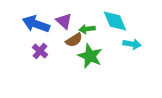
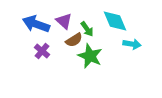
green arrow: rotated 119 degrees counterclockwise
purple cross: moved 2 px right
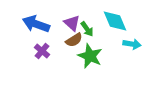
purple triangle: moved 8 px right, 2 px down
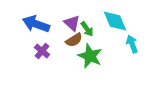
cyan arrow: rotated 120 degrees counterclockwise
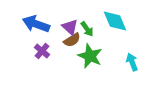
purple triangle: moved 2 px left, 4 px down
brown semicircle: moved 2 px left
cyan arrow: moved 18 px down
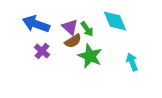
brown semicircle: moved 1 px right, 1 px down
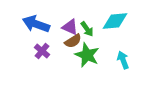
cyan diamond: rotated 72 degrees counterclockwise
purple triangle: rotated 18 degrees counterclockwise
green star: moved 3 px left, 1 px up
cyan arrow: moved 9 px left, 2 px up
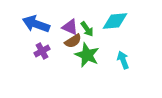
purple cross: rotated 21 degrees clockwise
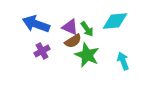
cyan arrow: moved 1 px down
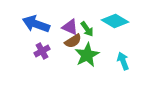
cyan diamond: rotated 36 degrees clockwise
green star: rotated 20 degrees clockwise
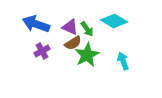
cyan diamond: moved 1 px left
brown semicircle: moved 2 px down
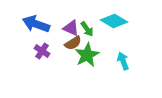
purple triangle: moved 1 px right, 1 px down
purple cross: rotated 28 degrees counterclockwise
